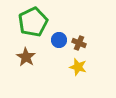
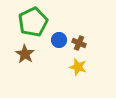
brown star: moved 1 px left, 3 px up
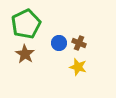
green pentagon: moved 7 px left, 2 px down
blue circle: moved 3 px down
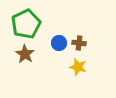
brown cross: rotated 16 degrees counterclockwise
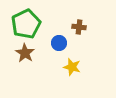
brown cross: moved 16 px up
brown star: moved 1 px up
yellow star: moved 6 px left
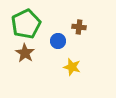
blue circle: moved 1 px left, 2 px up
